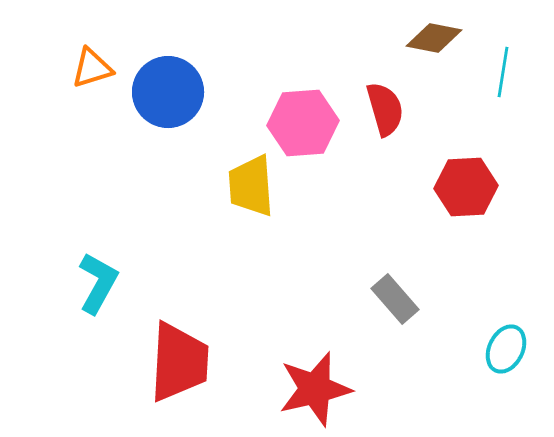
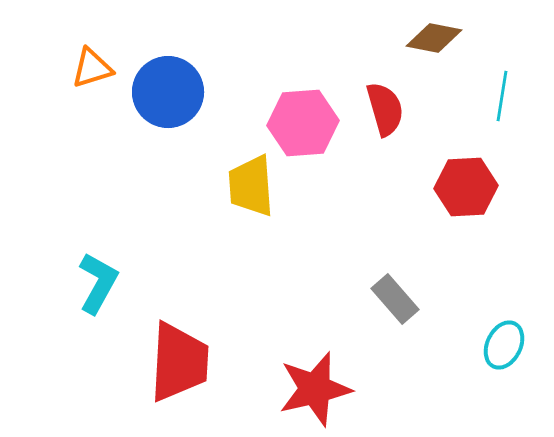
cyan line: moved 1 px left, 24 px down
cyan ellipse: moved 2 px left, 4 px up
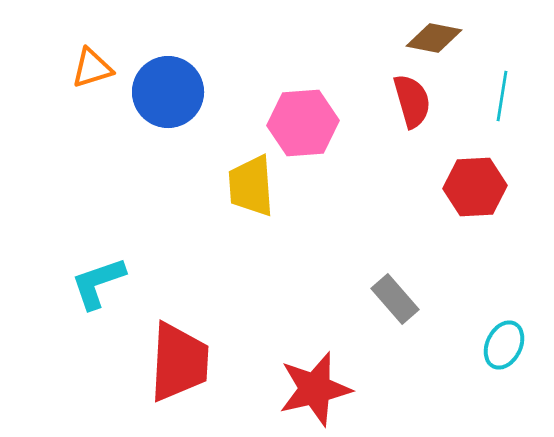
red semicircle: moved 27 px right, 8 px up
red hexagon: moved 9 px right
cyan L-shape: rotated 138 degrees counterclockwise
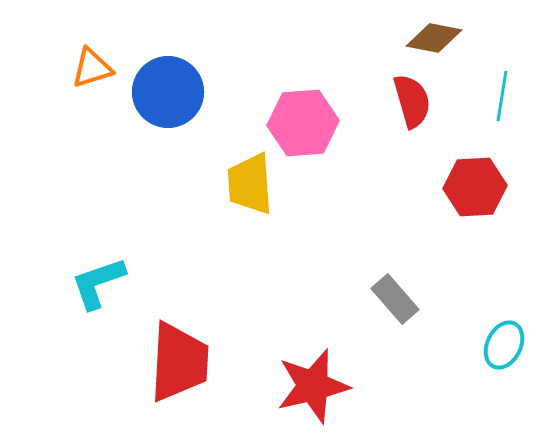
yellow trapezoid: moved 1 px left, 2 px up
red star: moved 2 px left, 3 px up
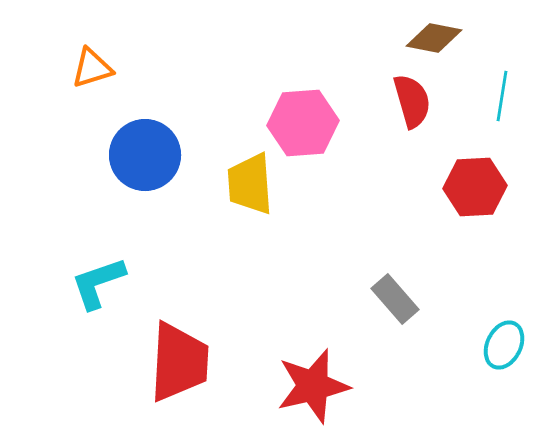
blue circle: moved 23 px left, 63 px down
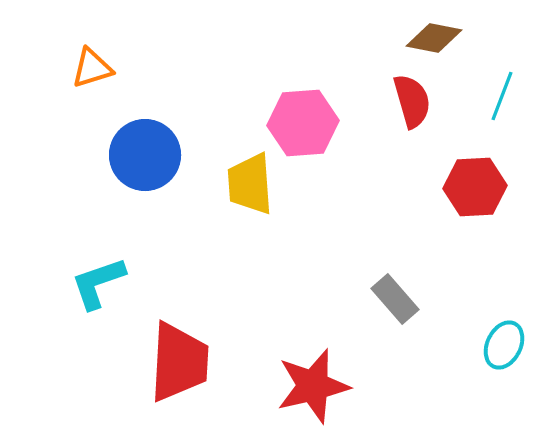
cyan line: rotated 12 degrees clockwise
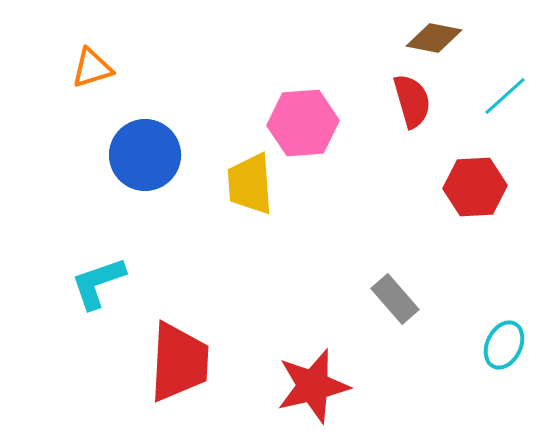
cyan line: moved 3 px right; rotated 27 degrees clockwise
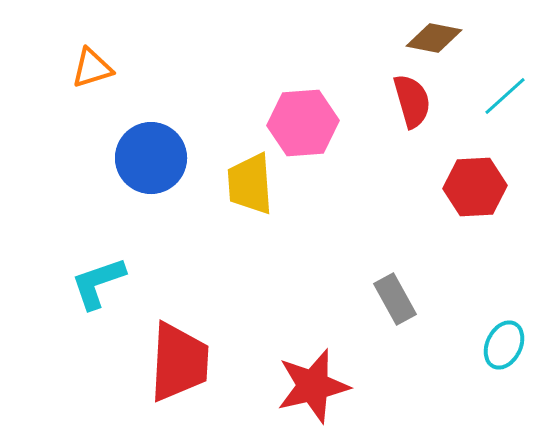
blue circle: moved 6 px right, 3 px down
gray rectangle: rotated 12 degrees clockwise
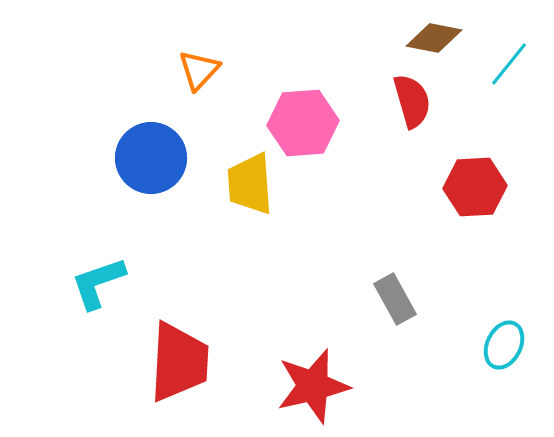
orange triangle: moved 107 px right, 2 px down; rotated 30 degrees counterclockwise
cyan line: moved 4 px right, 32 px up; rotated 9 degrees counterclockwise
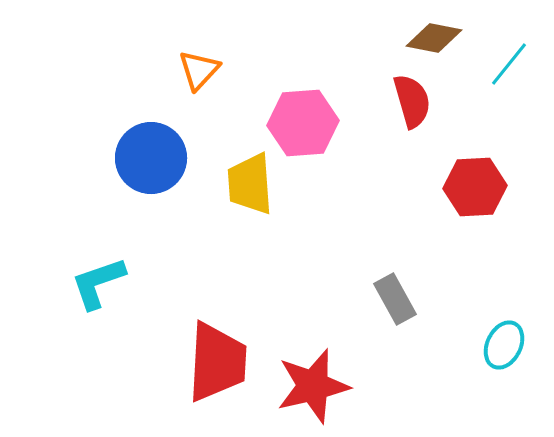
red trapezoid: moved 38 px right
